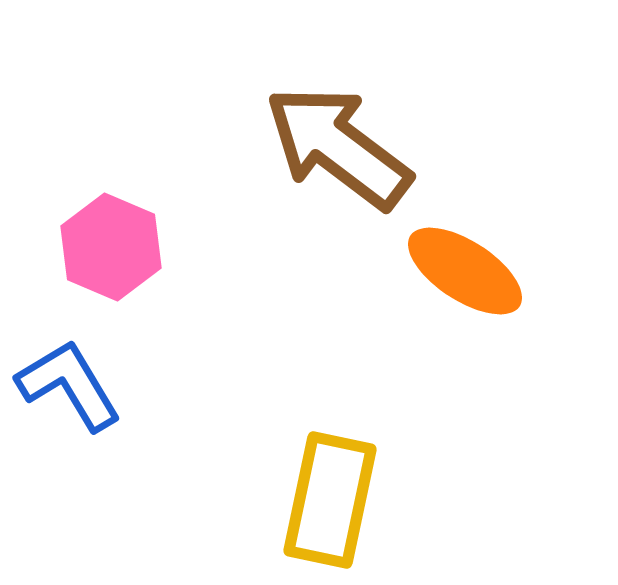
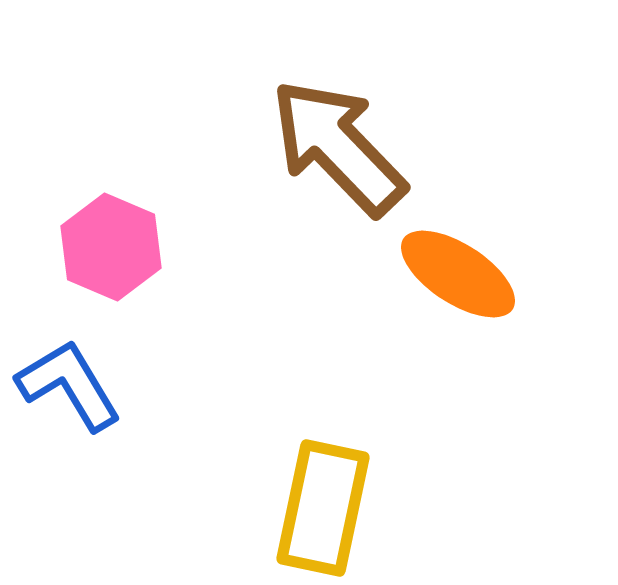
brown arrow: rotated 9 degrees clockwise
orange ellipse: moved 7 px left, 3 px down
yellow rectangle: moved 7 px left, 8 px down
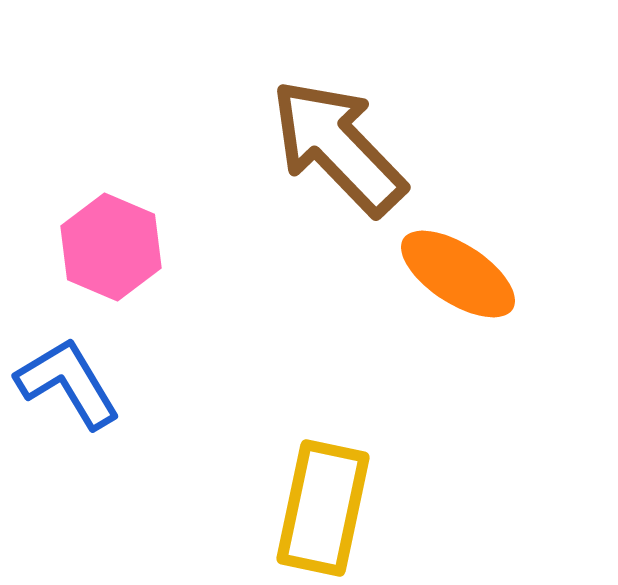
blue L-shape: moved 1 px left, 2 px up
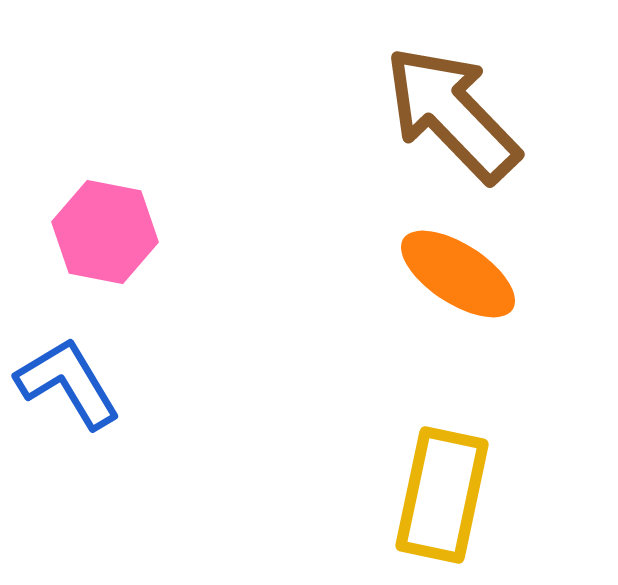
brown arrow: moved 114 px right, 33 px up
pink hexagon: moved 6 px left, 15 px up; rotated 12 degrees counterclockwise
yellow rectangle: moved 119 px right, 13 px up
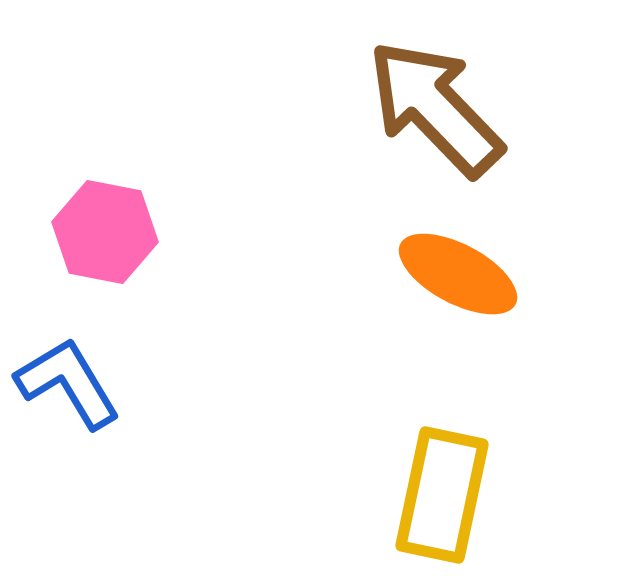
brown arrow: moved 17 px left, 6 px up
orange ellipse: rotated 5 degrees counterclockwise
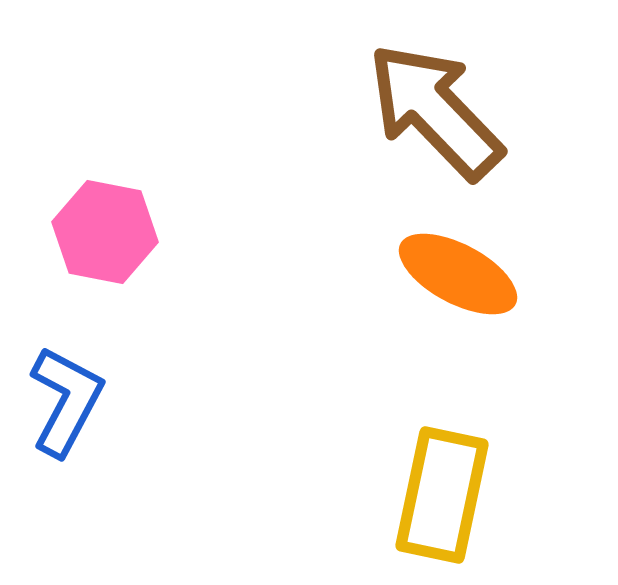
brown arrow: moved 3 px down
blue L-shape: moved 2 px left, 18 px down; rotated 59 degrees clockwise
